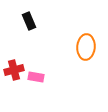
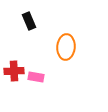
orange ellipse: moved 20 px left
red cross: moved 1 px down; rotated 12 degrees clockwise
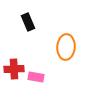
black rectangle: moved 1 px left, 1 px down
red cross: moved 2 px up
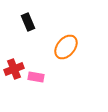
orange ellipse: rotated 35 degrees clockwise
red cross: rotated 18 degrees counterclockwise
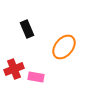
black rectangle: moved 1 px left, 7 px down
orange ellipse: moved 2 px left
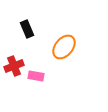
red cross: moved 3 px up
pink rectangle: moved 1 px up
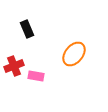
orange ellipse: moved 10 px right, 7 px down
